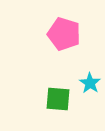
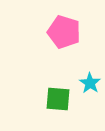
pink pentagon: moved 2 px up
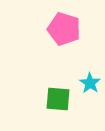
pink pentagon: moved 3 px up
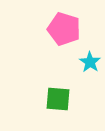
cyan star: moved 21 px up
